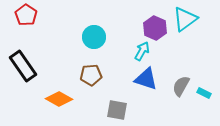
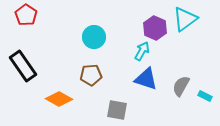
cyan rectangle: moved 1 px right, 3 px down
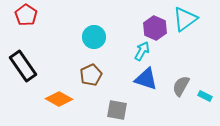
brown pentagon: rotated 20 degrees counterclockwise
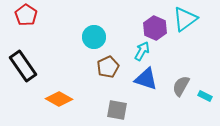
brown pentagon: moved 17 px right, 8 px up
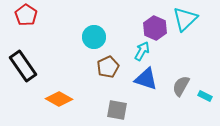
cyan triangle: rotated 8 degrees counterclockwise
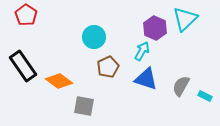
orange diamond: moved 18 px up; rotated 8 degrees clockwise
gray square: moved 33 px left, 4 px up
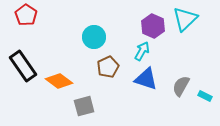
purple hexagon: moved 2 px left, 2 px up
gray square: rotated 25 degrees counterclockwise
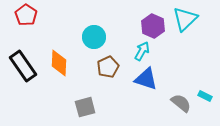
orange diamond: moved 18 px up; rotated 56 degrees clockwise
gray semicircle: moved 17 px down; rotated 100 degrees clockwise
gray square: moved 1 px right, 1 px down
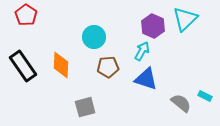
orange diamond: moved 2 px right, 2 px down
brown pentagon: rotated 20 degrees clockwise
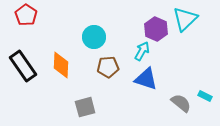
purple hexagon: moved 3 px right, 3 px down
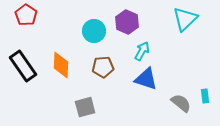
purple hexagon: moved 29 px left, 7 px up
cyan circle: moved 6 px up
brown pentagon: moved 5 px left
cyan rectangle: rotated 56 degrees clockwise
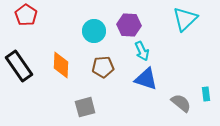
purple hexagon: moved 2 px right, 3 px down; rotated 20 degrees counterclockwise
cyan arrow: rotated 126 degrees clockwise
black rectangle: moved 4 px left
cyan rectangle: moved 1 px right, 2 px up
